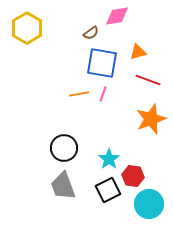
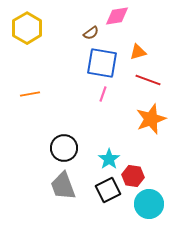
orange line: moved 49 px left
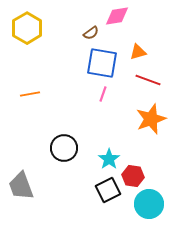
gray trapezoid: moved 42 px left
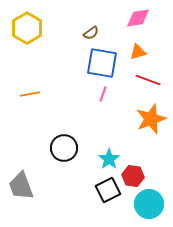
pink diamond: moved 21 px right, 2 px down
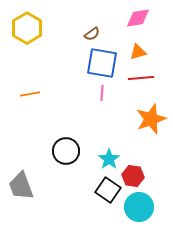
brown semicircle: moved 1 px right, 1 px down
red line: moved 7 px left, 2 px up; rotated 25 degrees counterclockwise
pink line: moved 1 px left, 1 px up; rotated 14 degrees counterclockwise
black circle: moved 2 px right, 3 px down
black square: rotated 30 degrees counterclockwise
cyan circle: moved 10 px left, 3 px down
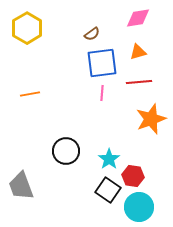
blue square: rotated 16 degrees counterclockwise
red line: moved 2 px left, 4 px down
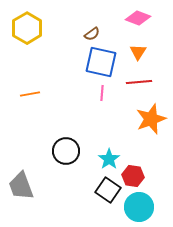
pink diamond: rotated 30 degrees clockwise
orange triangle: rotated 42 degrees counterclockwise
blue square: moved 1 px left, 1 px up; rotated 20 degrees clockwise
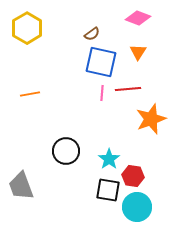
red line: moved 11 px left, 7 px down
black square: rotated 25 degrees counterclockwise
cyan circle: moved 2 px left
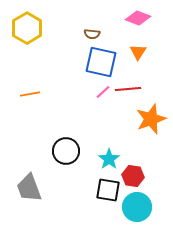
brown semicircle: rotated 42 degrees clockwise
pink line: moved 1 px right, 1 px up; rotated 42 degrees clockwise
gray trapezoid: moved 8 px right, 2 px down
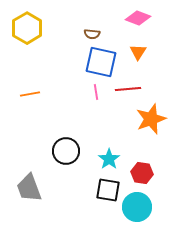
pink line: moved 7 px left; rotated 56 degrees counterclockwise
red hexagon: moved 9 px right, 3 px up
